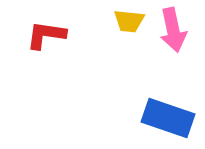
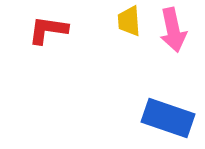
yellow trapezoid: rotated 80 degrees clockwise
red L-shape: moved 2 px right, 5 px up
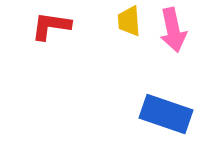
red L-shape: moved 3 px right, 4 px up
blue rectangle: moved 2 px left, 4 px up
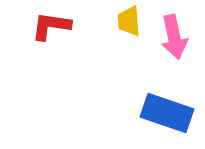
pink arrow: moved 1 px right, 7 px down
blue rectangle: moved 1 px right, 1 px up
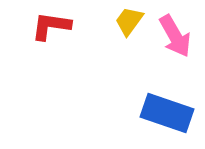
yellow trapezoid: rotated 40 degrees clockwise
pink arrow: moved 1 px right, 1 px up; rotated 18 degrees counterclockwise
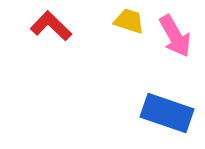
yellow trapezoid: rotated 72 degrees clockwise
red L-shape: rotated 36 degrees clockwise
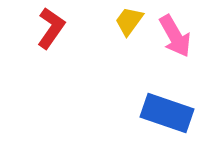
yellow trapezoid: rotated 72 degrees counterclockwise
red L-shape: moved 2 px down; rotated 81 degrees clockwise
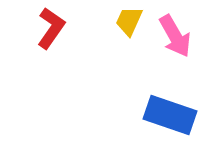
yellow trapezoid: rotated 12 degrees counterclockwise
blue rectangle: moved 3 px right, 2 px down
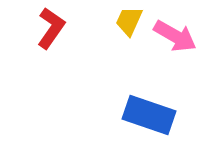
pink arrow: rotated 30 degrees counterclockwise
blue rectangle: moved 21 px left
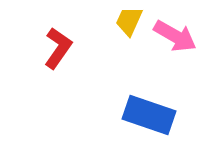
red L-shape: moved 7 px right, 20 px down
